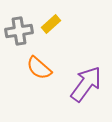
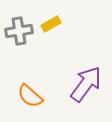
yellow rectangle: rotated 12 degrees clockwise
orange semicircle: moved 9 px left, 28 px down
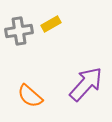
purple arrow: rotated 6 degrees clockwise
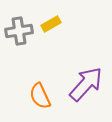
orange semicircle: moved 10 px right; rotated 24 degrees clockwise
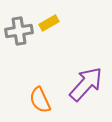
yellow rectangle: moved 2 px left, 1 px up
orange semicircle: moved 4 px down
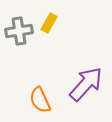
yellow rectangle: rotated 30 degrees counterclockwise
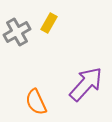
gray cross: moved 2 px left, 1 px down; rotated 20 degrees counterclockwise
orange semicircle: moved 4 px left, 2 px down
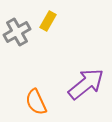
yellow rectangle: moved 1 px left, 2 px up
purple arrow: rotated 9 degrees clockwise
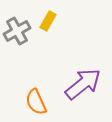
gray cross: moved 1 px up
purple arrow: moved 3 px left
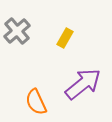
yellow rectangle: moved 17 px right, 17 px down
gray cross: rotated 12 degrees counterclockwise
